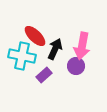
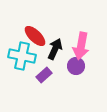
pink arrow: moved 1 px left
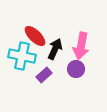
purple circle: moved 3 px down
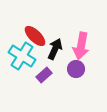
cyan cross: rotated 20 degrees clockwise
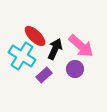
pink arrow: rotated 60 degrees counterclockwise
purple circle: moved 1 px left
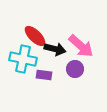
black arrow: rotated 80 degrees clockwise
cyan cross: moved 1 px right, 3 px down; rotated 20 degrees counterclockwise
purple rectangle: rotated 49 degrees clockwise
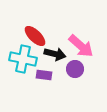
black arrow: moved 5 px down
